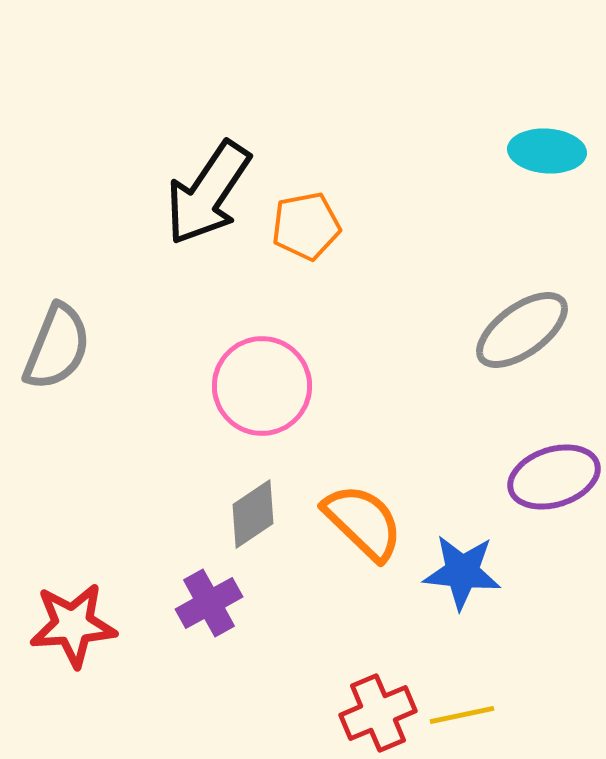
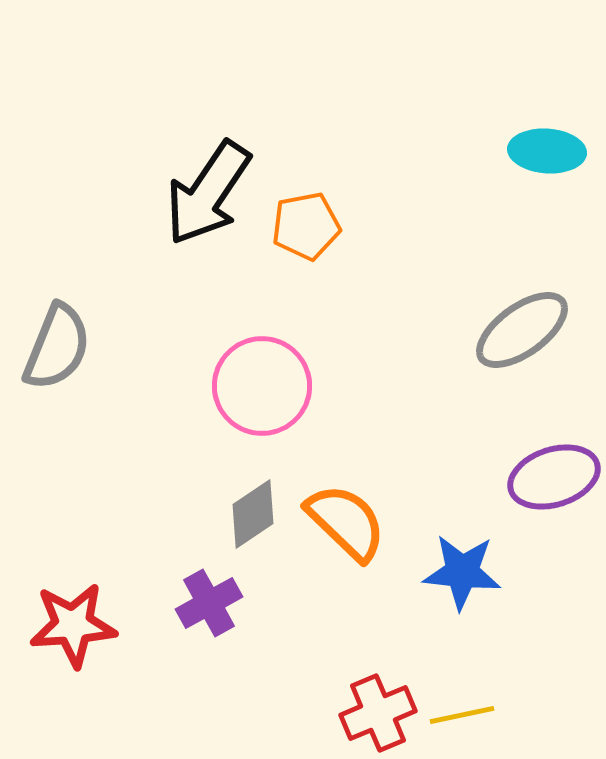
orange semicircle: moved 17 px left
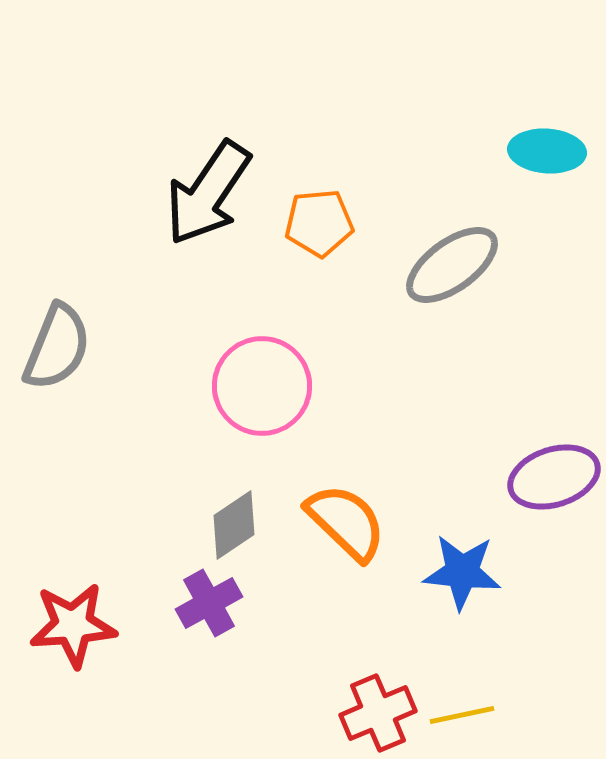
orange pentagon: moved 13 px right, 3 px up; rotated 6 degrees clockwise
gray ellipse: moved 70 px left, 65 px up
gray diamond: moved 19 px left, 11 px down
